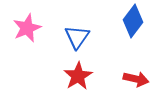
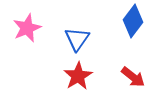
blue triangle: moved 2 px down
red arrow: moved 3 px left, 2 px up; rotated 25 degrees clockwise
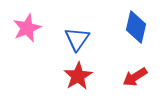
blue diamond: moved 3 px right, 6 px down; rotated 24 degrees counterclockwise
red arrow: moved 2 px right; rotated 110 degrees clockwise
